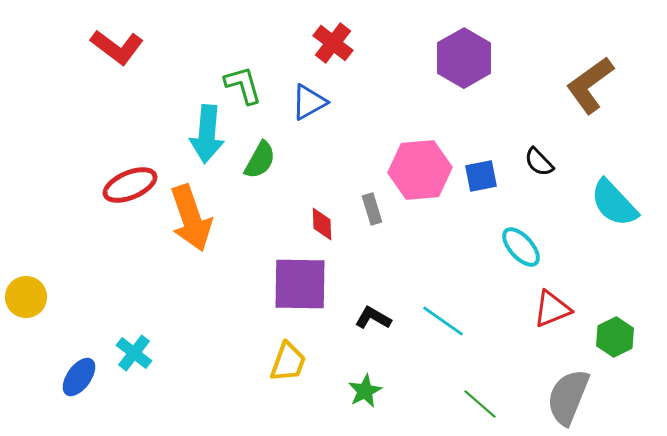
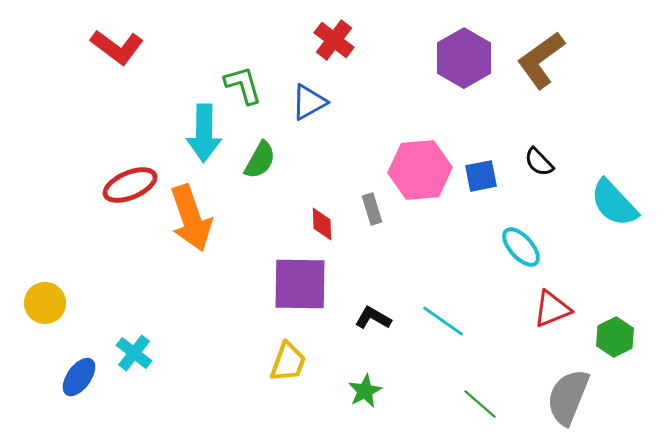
red cross: moved 1 px right, 3 px up
brown L-shape: moved 49 px left, 25 px up
cyan arrow: moved 3 px left, 1 px up; rotated 4 degrees counterclockwise
yellow circle: moved 19 px right, 6 px down
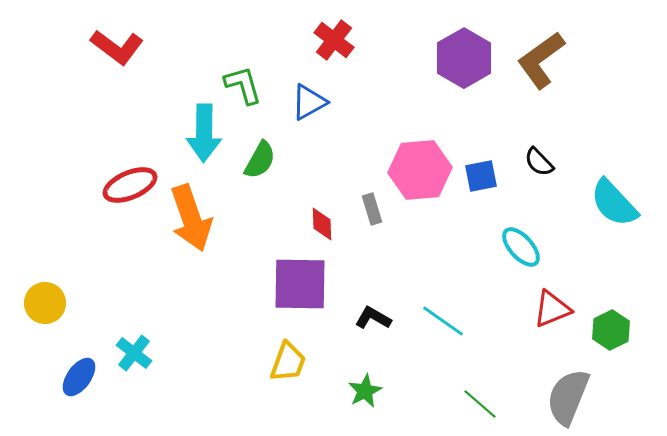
green hexagon: moved 4 px left, 7 px up
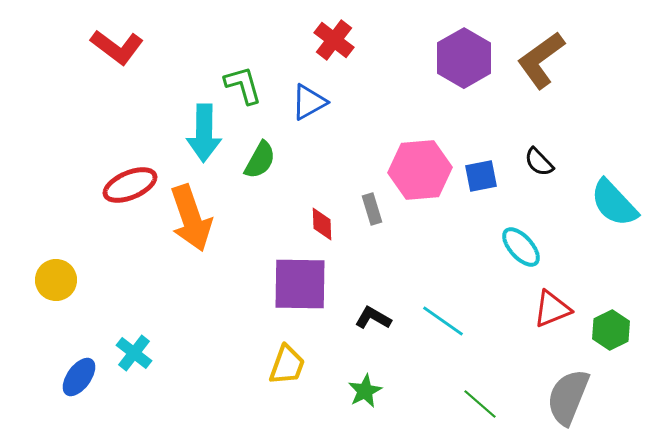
yellow circle: moved 11 px right, 23 px up
yellow trapezoid: moved 1 px left, 3 px down
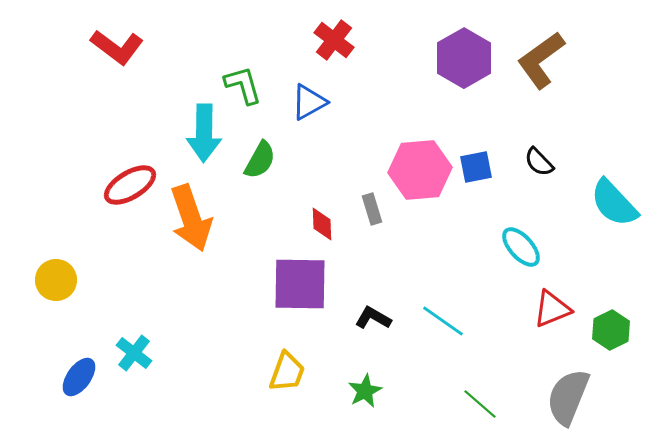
blue square: moved 5 px left, 9 px up
red ellipse: rotated 8 degrees counterclockwise
yellow trapezoid: moved 7 px down
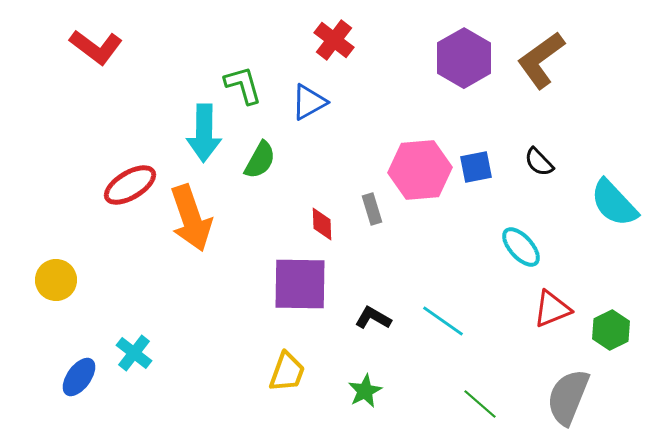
red L-shape: moved 21 px left
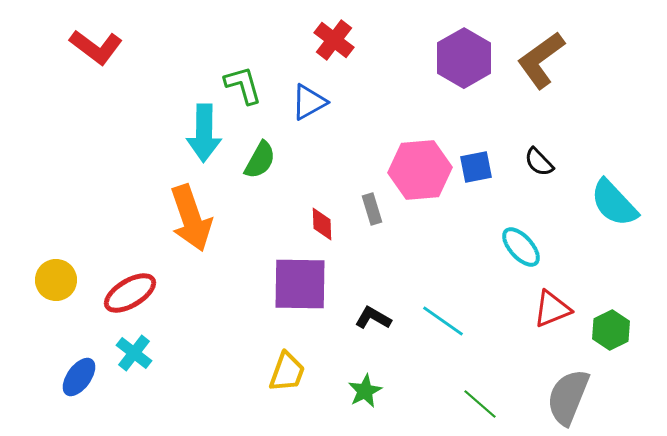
red ellipse: moved 108 px down
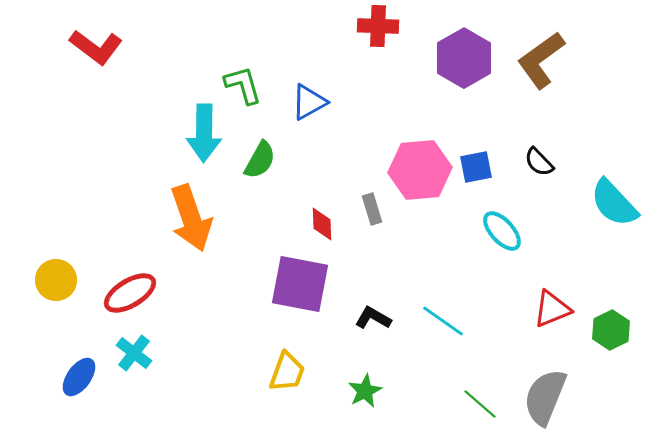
red cross: moved 44 px right, 14 px up; rotated 36 degrees counterclockwise
cyan ellipse: moved 19 px left, 16 px up
purple square: rotated 10 degrees clockwise
gray semicircle: moved 23 px left
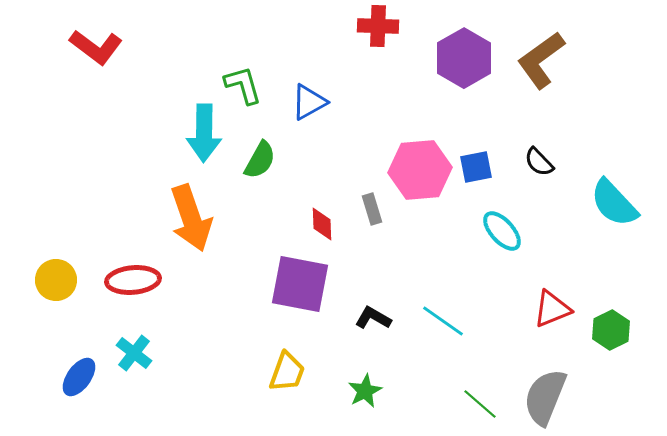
red ellipse: moved 3 px right, 13 px up; rotated 26 degrees clockwise
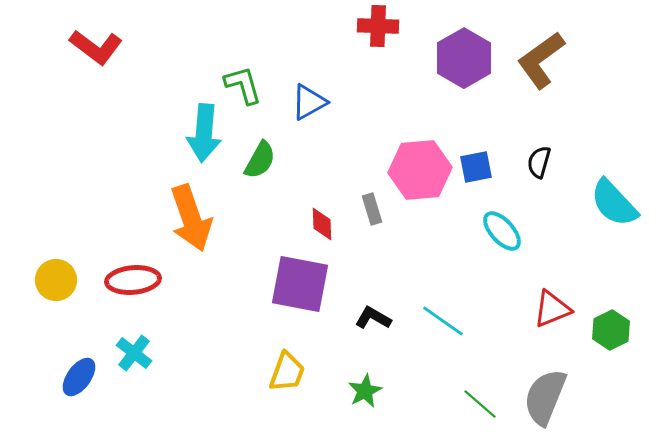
cyan arrow: rotated 4 degrees clockwise
black semicircle: rotated 60 degrees clockwise
